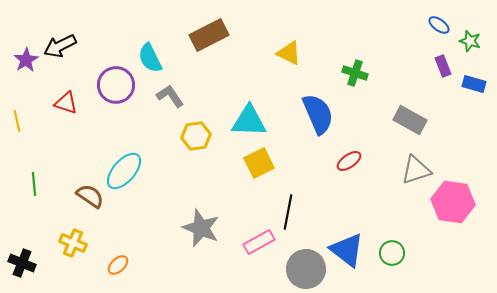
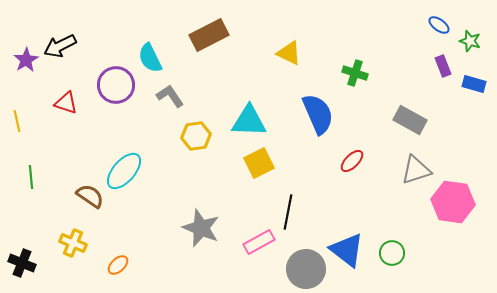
red ellipse: moved 3 px right; rotated 10 degrees counterclockwise
green line: moved 3 px left, 7 px up
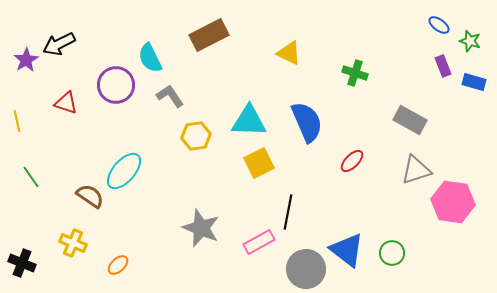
black arrow: moved 1 px left, 2 px up
blue rectangle: moved 2 px up
blue semicircle: moved 11 px left, 8 px down
green line: rotated 30 degrees counterclockwise
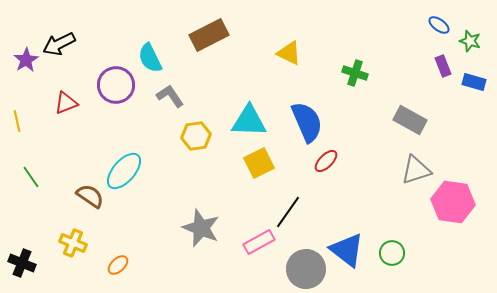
red triangle: rotated 40 degrees counterclockwise
red ellipse: moved 26 px left
black line: rotated 24 degrees clockwise
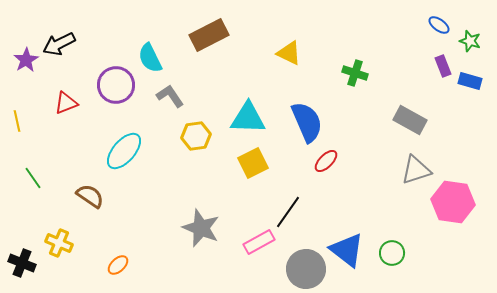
blue rectangle: moved 4 px left, 1 px up
cyan triangle: moved 1 px left, 3 px up
yellow square: moved 6 px left
cyan ellipse: moved 20 px up
green line: moved 2 px right, 1 px down
yellow cross: moved 14 px left
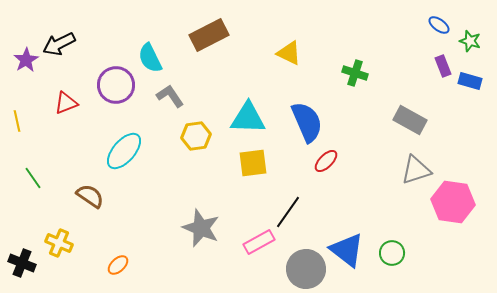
yellow square: rotated 20 degrees clockwise
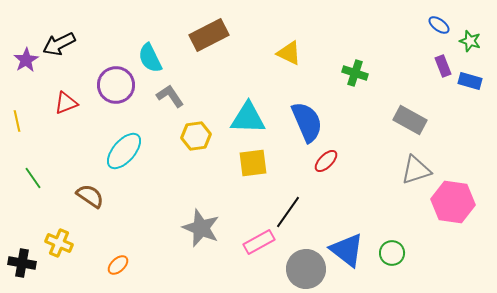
black cross: rotated 12 degrees counterclockwise
